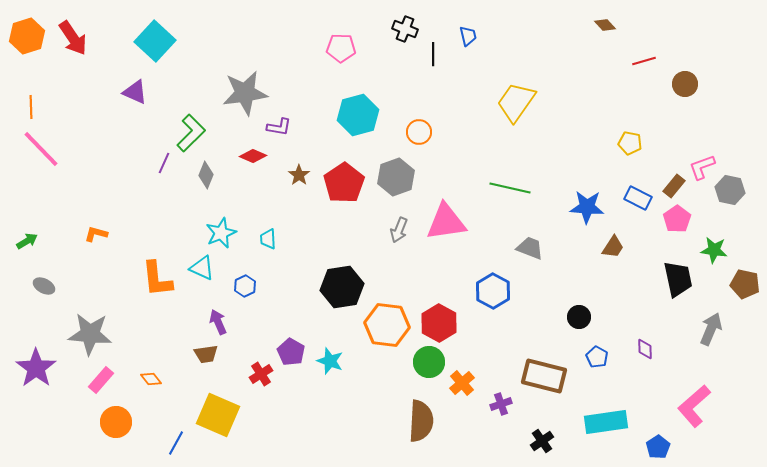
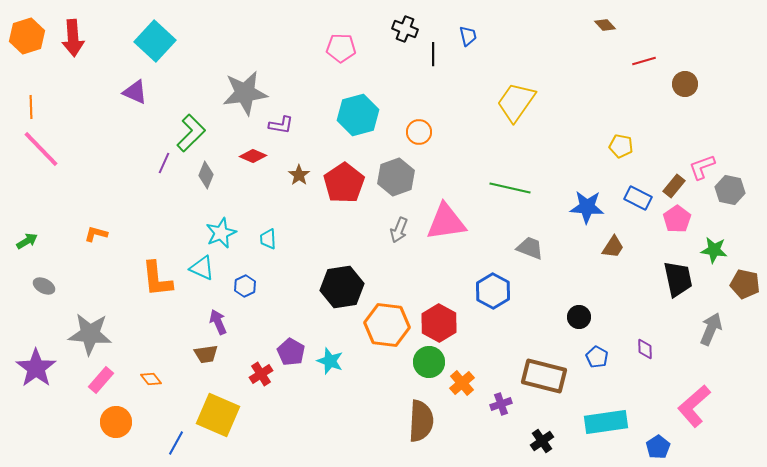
red arrow at (73, 38): rotated 30 degrees clockwise
purple L-shape at (279, 127): moved 2 px right, 2 px up
yellow pentagon at (630, 143): moved 9 px left, 3 px down
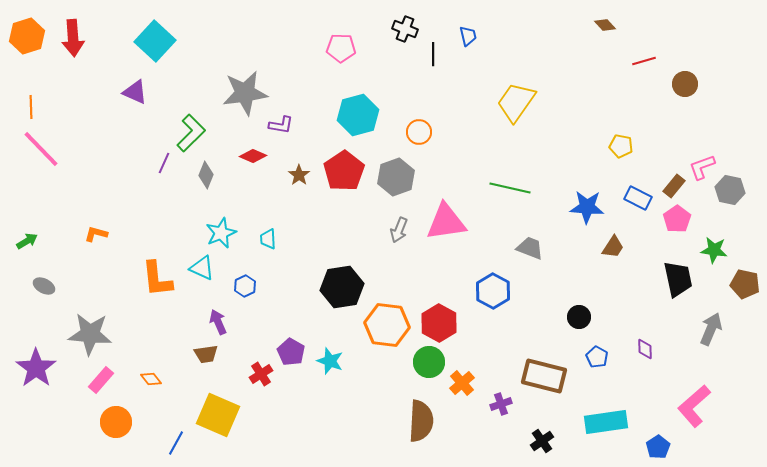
red pentagon at (344, 183): moved 12 px up
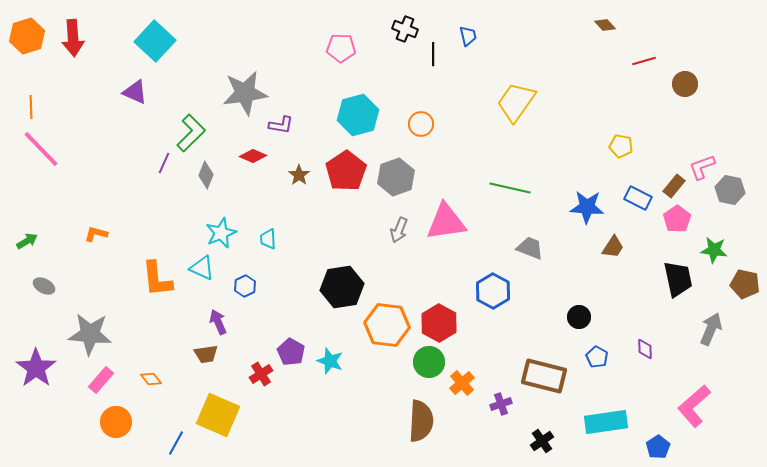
orange circle at (419, 132): moved 2 px right, 8 px up
red pentagon at (344, 171): moved 2 px right
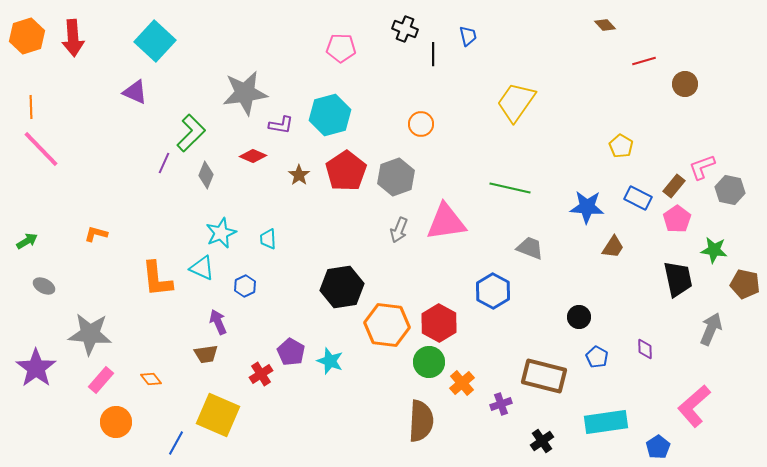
cyan hexagon at (358, 115): moved 28 px left
yellow pentagon at (621, 146): rotated 20 degrees clockwise
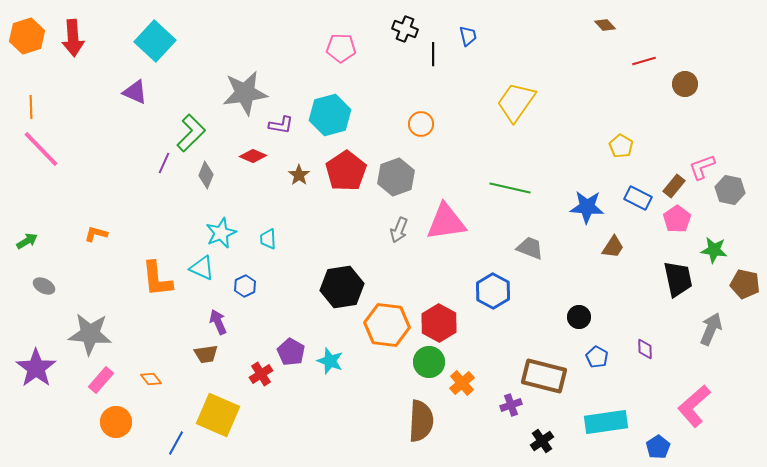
purple cross at (501, 404): moved 10 px right, 1 px down
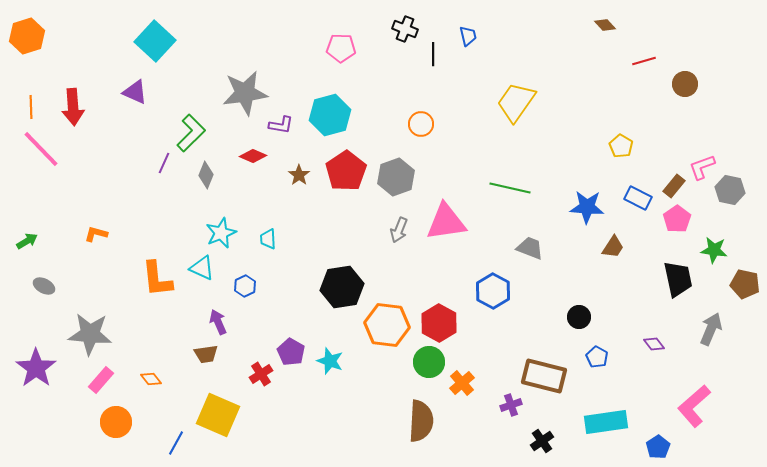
red arrow at (73, 38): moved 69 px down
purple diamond at (645, 349): moved 9 px right, 5 px up; rotated 35 degrees counterclockwise
